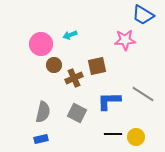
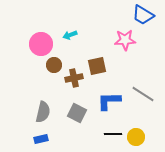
brown cross: rotated 12 degrees clockwise
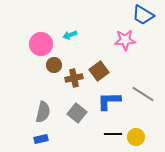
brown square: moved 2 px right, 5 px down; rotated 24 degrees counterclockwise
gray square: rotated 12 degrees clockwise
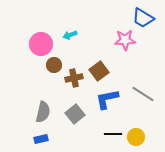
blue trapezoid: moved 3 px down
blue L-shape: moved 2 px left, 2 px up; rotated 10 degrees counterclockwise
gray square: moved 2 px left, 1 px down; rotated 12 degrees clockwise
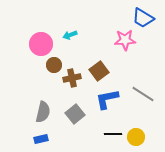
brown cross: moved 2 px left
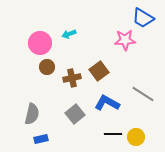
cyan arrow: moved 1 px left, 1 px up
pink circle: moved 1 px left, 1 px up
brown circle: moved 7 px left, 2 px down
blue L-shape: moved 4 px down; rotated 40 degrees clockwise
gray semicircle: moved 11 px left, 2 px down
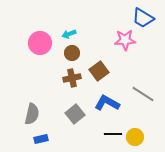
brown circle: moved 25 px right, 14 px up
yellow circle: moved 1 px left
